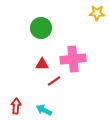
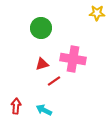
pink cross: rotated 15 degrees clockwise
red triangle: rotated 16 degrees counterclockwise
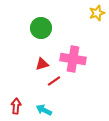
yellow star: rotated 21 degrees counterclockwise
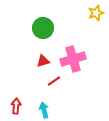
yellow star: moved 1 px left
green circle: moved 2 px right
pink cross: rotated 25 degrees counterclockwise
red triangle: moved 1 px right, 3 px up
cyan arrow: rotated 49 degrees clockwise
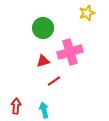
yellow star: moved 9 px left
pink cross: moved 3 px left, 7 px up
